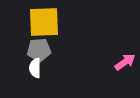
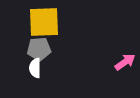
gray pentagon: moved 1 px up
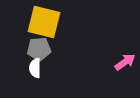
yellow square: rotated 16 degrees clockwise
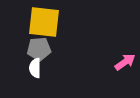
yellow square: rotated 8 degrees counterclockwise
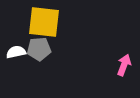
pink arrow: moved 1 px left, 3 px down; rotated 35 degrees counterclockwise
white semicircle: moved 19 px left, 16 px up; rotated 78 degrees clockwise
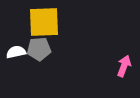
yellow square: rotated 8 degrees counterclockwise
pink arrow: moved 1 px down
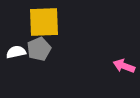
gray pentagon: rotated 20 degrees counterclockwise
pink arrow: rotated 90 degrees counterclockwise
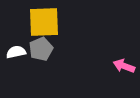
gray pentagon: moved 2 px right
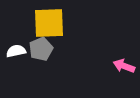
yellow square: moved 5 px right, 1 px down
white semicircle: moved 1 px up
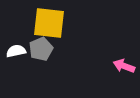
yellow square: rotated 8 degrees clockwise
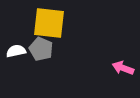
gray pentagon: rotated 25 degrees counterclockwise
pink arrow: moved 1 px left, 2 px down
